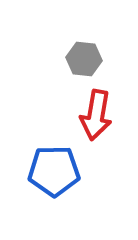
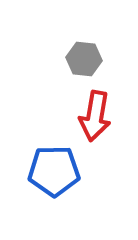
red arrow: moved 1 px left, 1 px down
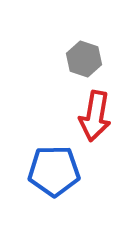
gray hexagon: rotated 12 degrees clockwise
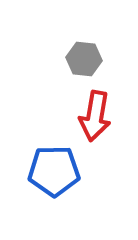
gray hexagon: rotated 12 degrees counterclockwise
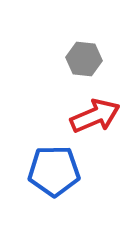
red arrow: rotated 123 degrees counterclockwise
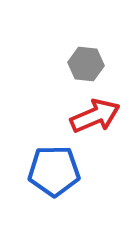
gray hexagon: moved 2 px right, 5 px down
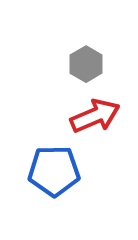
gray hexagon: rotated 24 degrees clockwise
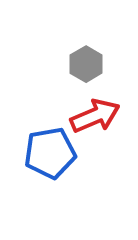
blue pentagon: moved 4 px left, 18 px up; rotated 9 degrees counterclockwise
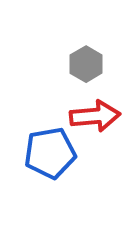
red arrow: rotated 18 degrees clockwise
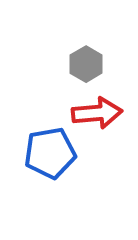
red arrow: moved 2 px right, 3 px up
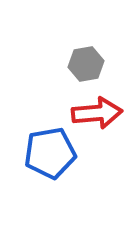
gray hexagon: rotated 20 degrees clockwise
